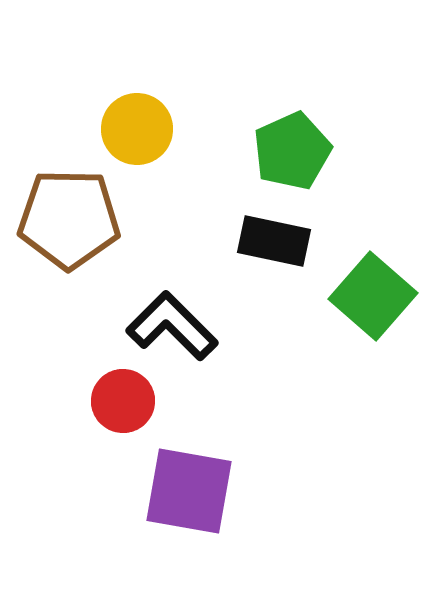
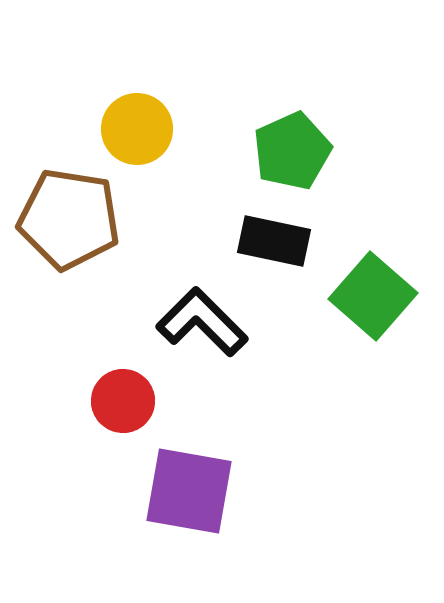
brown pentagon: rotated 8 degrees clockwise
black L-shape: moved 30 px right, 4 px up
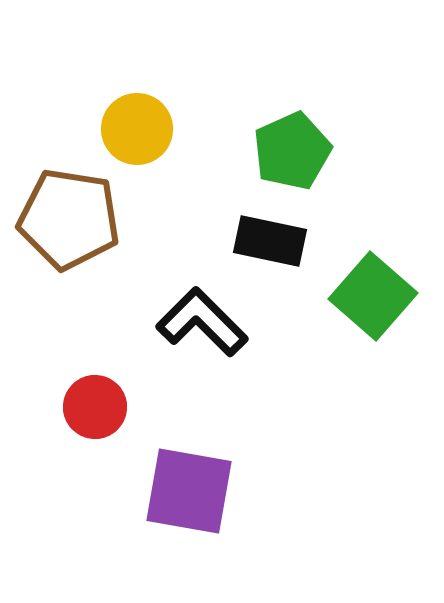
black rectangle: moved 4 px left
red circle: moved 28 px left, 6 px down
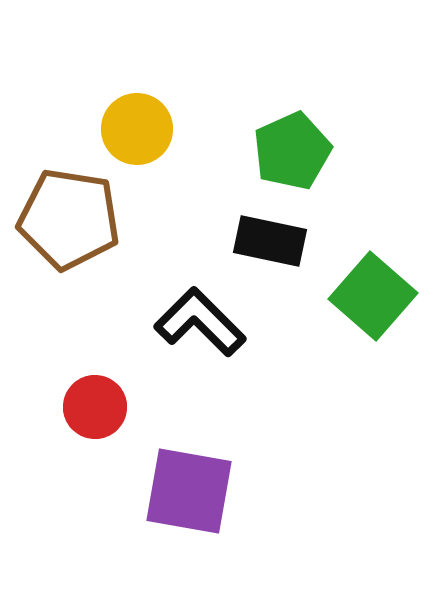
black L-shape: moved 2 px left
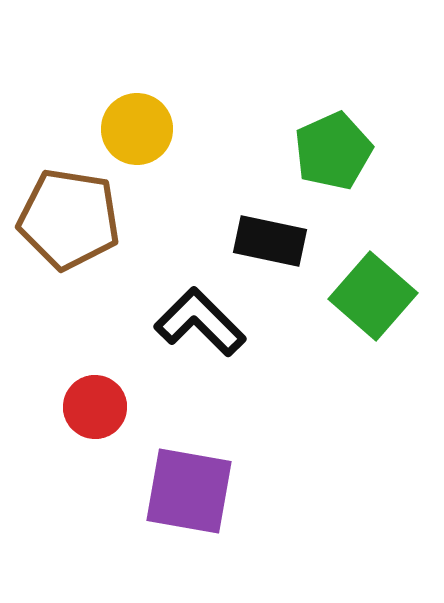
green pentagon: moved 41 px right
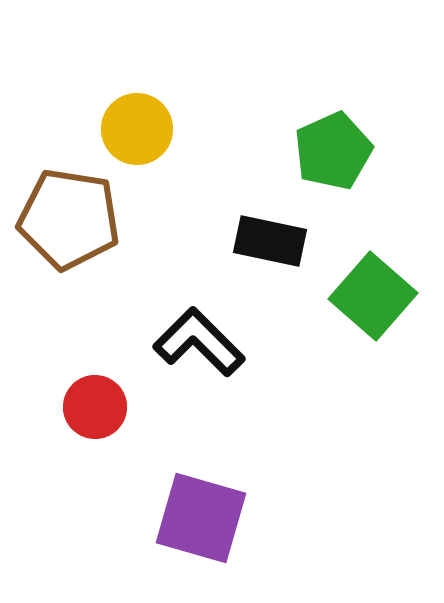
black L-shape: moved 1 px left, 20 px down
purple square: moved 12 px right, 27 px down; rotated 6 degrees clockwise
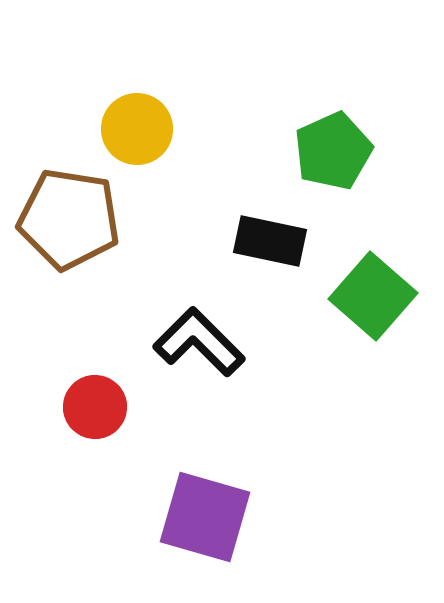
purple square: moved 4 px right, 1 px up
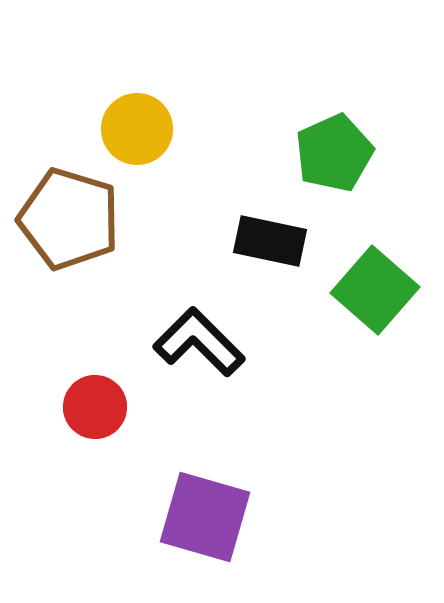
green pentagon: moved 1 px right, 2 px down
brown pentagon: rotated 8 degrees clockwise
green square: moved 2 px right, 6 px up
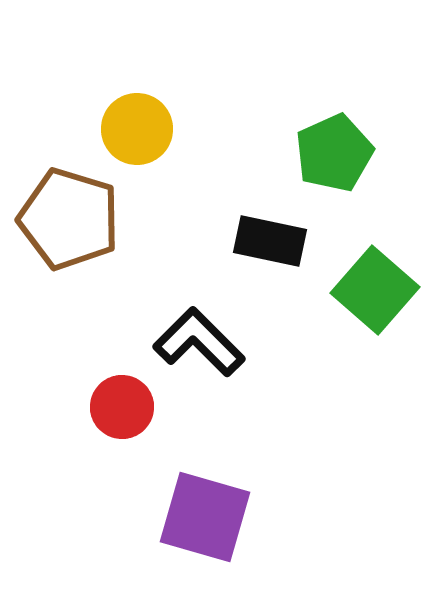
red circle: moved 27 px right
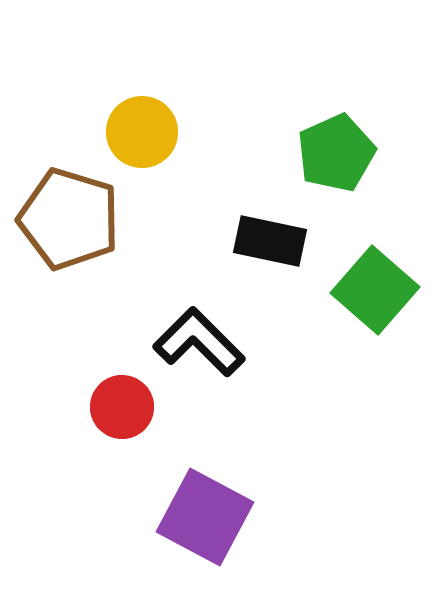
yellow circle: moved 5 px right, 3 px down
green pentagon: moved 2 px right
purple square: rotated 12 degrees clockwise
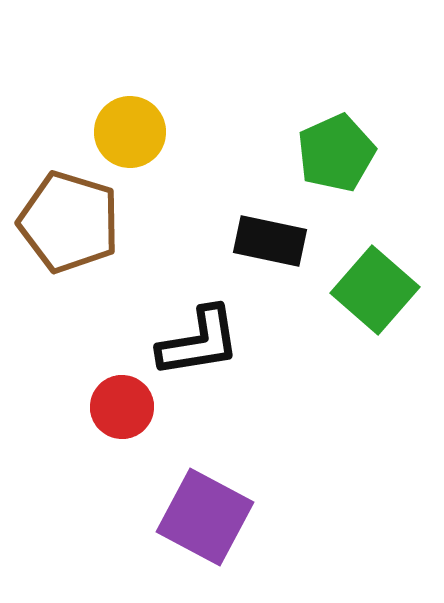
yellow circle: moved 12 px left
brown pentagon: moved 3 px down
black L-shape: rotated 126 degrees clockwise
